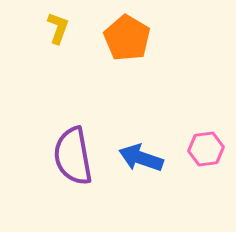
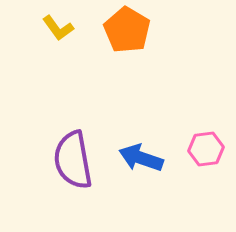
yellow L-shape: rotated 124 degrees clockwise
orange pentagon: moved 8 px up
purple semicircle: moved 4 px down
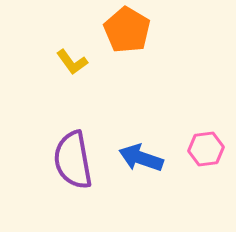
yellow L-shape: moved 14 px right, 34 px down
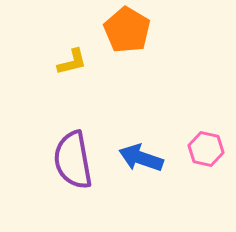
yellow L-shape: rotated 68 degrees counterclockwise
pink hexagon: rotated 20 degrees clockwise
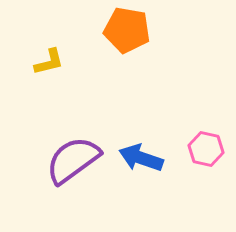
orange pentagon: rotated 21 degrees counterclockwise
yellow L-shape: moved 23 px left
purple semicircle: rotated 64 degrees clockwise
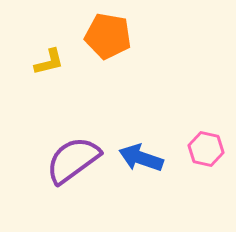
orange pentagon: moved 19 px left, 6 px down
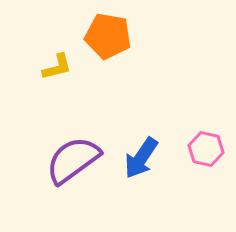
yellow L-shape: moved 8 px right, 5 px down
blue arrow: rotated 75 degrees counterclockwise
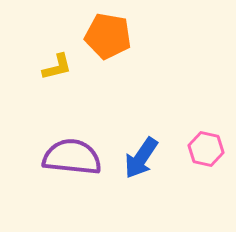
purple semicircle: moved 1 px left, 3 px up; rotated 42 degrees clockwise
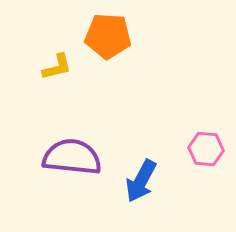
orange pentagon: rotated 6 degrees counterclockwise
pink hexagon: rotated 8 degrees counterclockwise
blue arrow: moved 23 px down; rotated 6 degrees counterclockwise
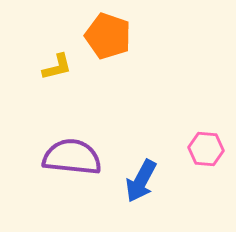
orange pentagon: rotated 15 degrees clockwise
